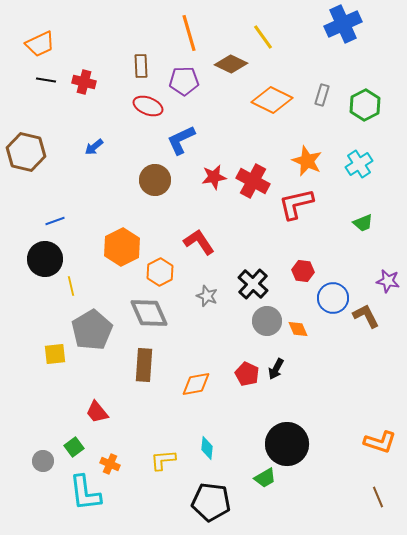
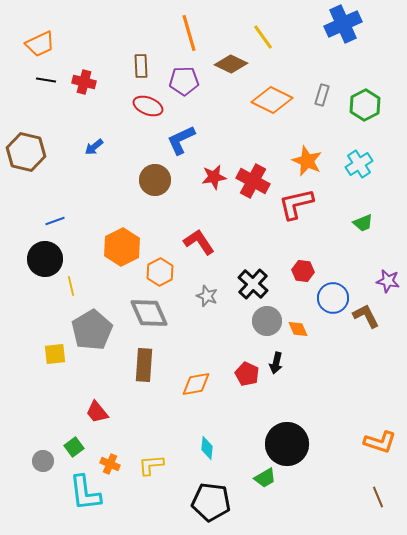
black arrow at (276, 369): moved 6 px up; rotated 15 degrees counterclockwise
yellow L-shape at (163, 460): moved 12 px left, 5 px down
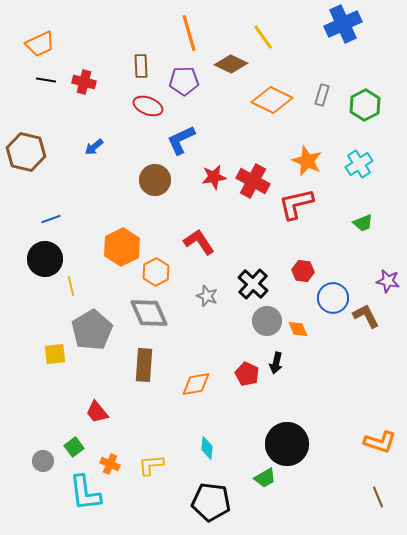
blue line at (55, 221): moved 4 px left, 2 px up
orange hexagon at (160, 272): moved 4 px left
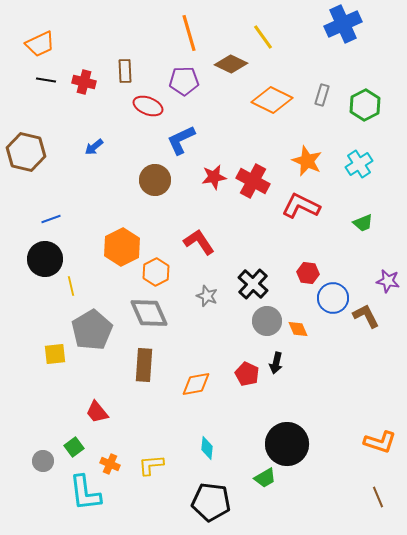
brown rectangle at (141, 66): moved 16 px left, 5 px down
red L-shape at (296, 204): moved 5 px right, 2 px down; rotated 39 degrees clockwise
red hexagon at (303, 271): moved 5 px right, 2 px down
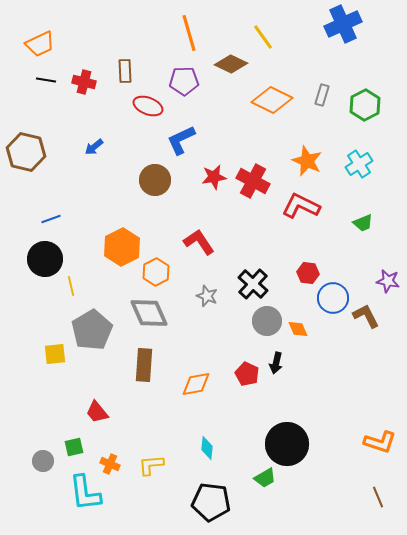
green square at (74, 447): rotated 24 degrees clockwise
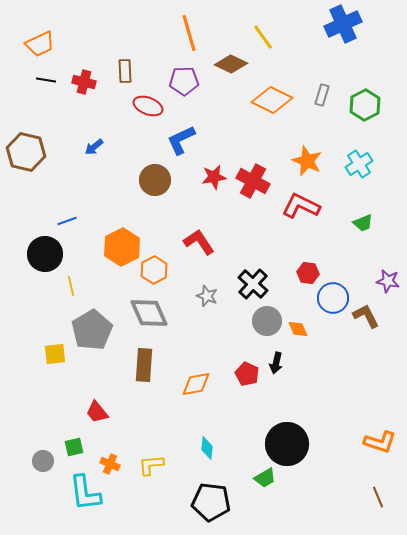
blue line at (51, 219): moved 16 px right, 2 px down
black circle at (45, 259): moved 5 px up
orange hexagon at (156, 272): moved 2 px left, 2 px up
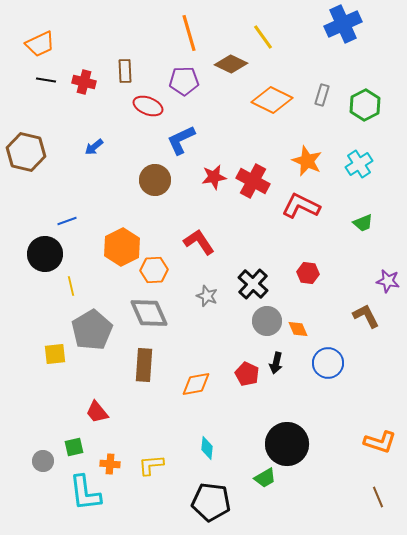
orange hexagon at (154, 270): rotated 24 degrees clockwise
blue circle at (333, 298): moved 5 px left, 65 px down
orange cross at (110, 464): rotated 18 degrees counterclockwise
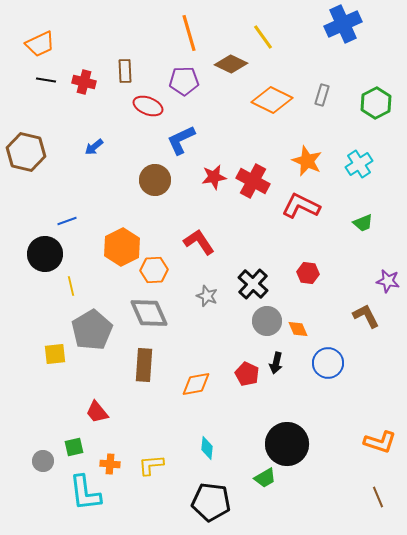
green hexagon at (365, 105): moved 11 px right, 2 px up
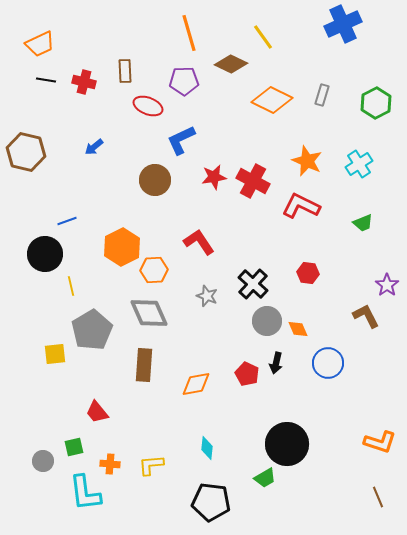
purple star at (388, 281): moved 1 px left, 4 px down; rotated 25 degrees clockwise
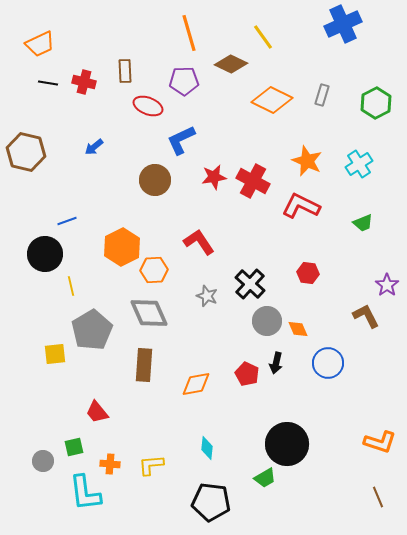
black line at (46, 80): moved 2 px right, 3 px down
black cross at (253, 284): moved 3 px left
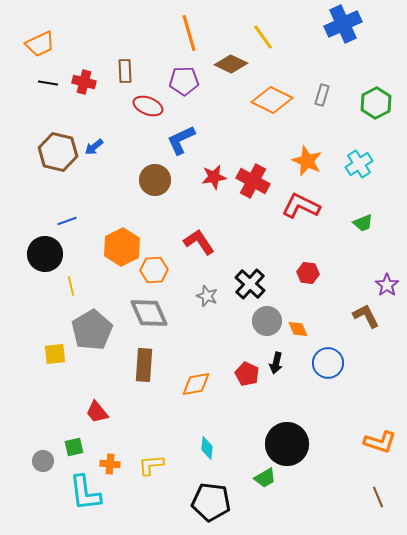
brown hexagon at (26, 152): moved 32 px right
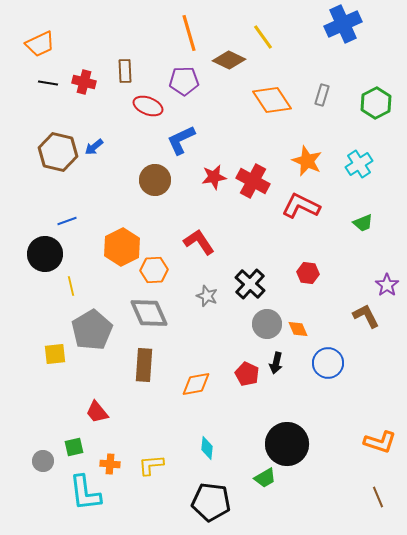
brown diamond at (231, 64): moved 2 px left, 4 px up
orange diamond at (272, 100): rotated 30 degrees clockwise
gray circle at (267, 321): moved 3 px down
